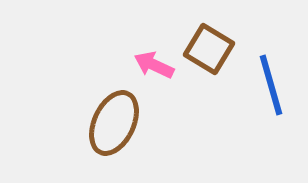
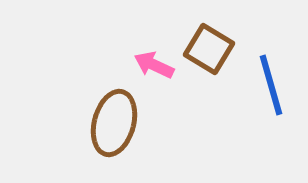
brown ellipse: rotated 10 degrees counterclockwise
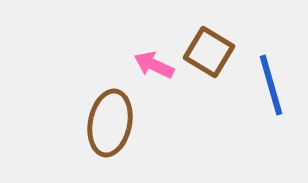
brown square: moved 3 px down
brown ellipse: moved 4 px left; rotated 4 degrees counterclockwise
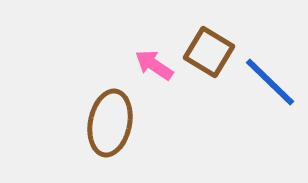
pink arrow: rotated 9 degrees clockwise
blue line: moved 1 px left, 3 px up; rotated 30 degrees counterclockwise
